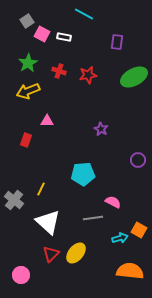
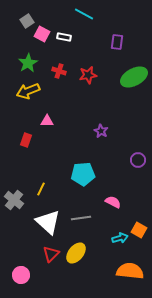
purple star: moved 2 px down
gray line: moved 12 px left
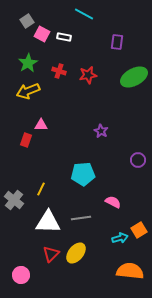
pink triangle: moved 6 px left, 4 px down
white triangle: rotated 40 degrees counterclockwise
orange square: rotated 28 degrees clockwise
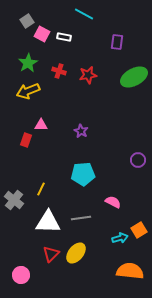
purple star: moved 20 px left
